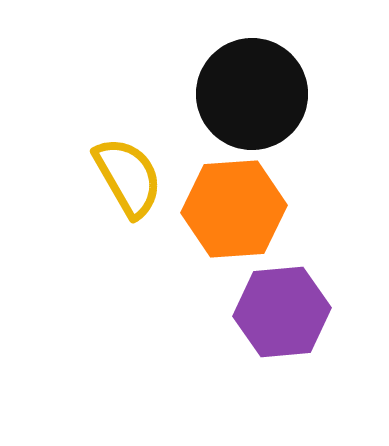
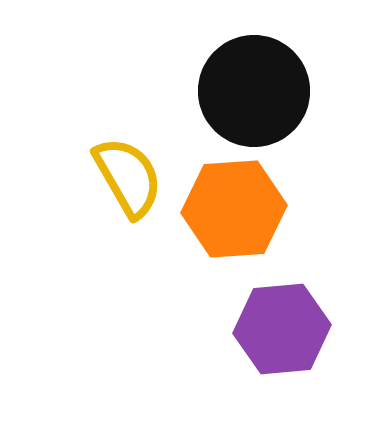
black circle: moved 2 px right, 3 px up
purple hexagon: moved 17 px down
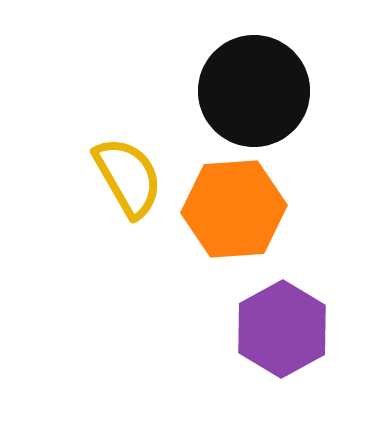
purple hexagon: rotated 24 degrees counterclockwise
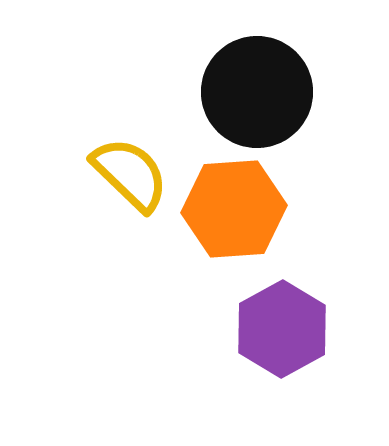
black circle: moved 3 px right, 1 px down
yellow semicircle: moved 2 px right, 3 px up; rotated 16 degrees counterclockwise
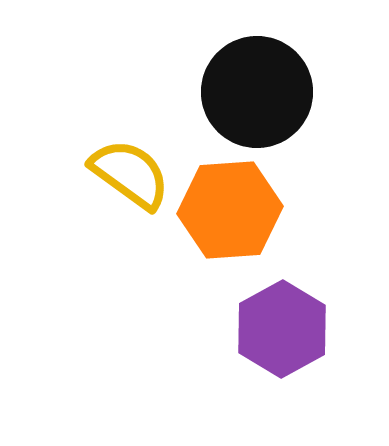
yellow semicircle: rotated 8 degrees counterclockwise
orange hexagon: moved 4 px left, 1 px down
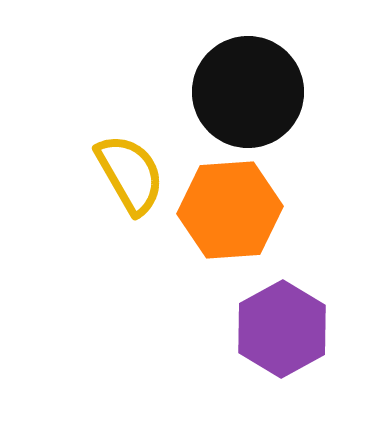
black circle: moved 9 px left
yellow semicircle: rotated 24 degrees clockwise
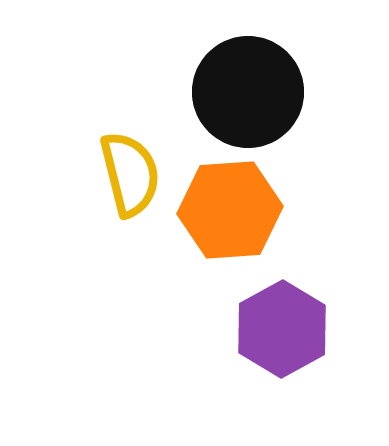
yellow semicircle: rotated 16 degrees clockwise
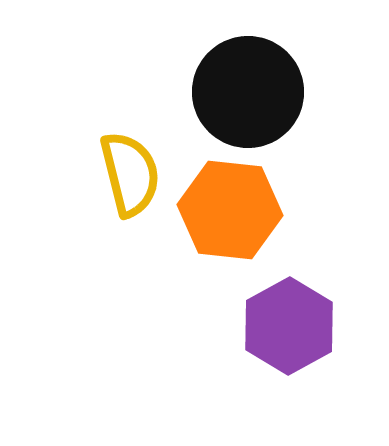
orange hexagon: rotated 10 degrees clockwise
purple hexagon: moved 7 px right, 3 px up
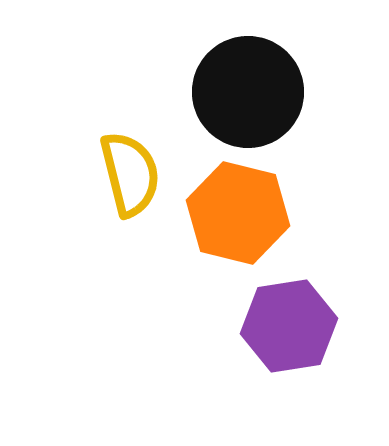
orange hexagon: moved 8 px right, 3 px down; rotated 8 degrees clockwise
purple hexagon: rotated 20 degrees clockwise
